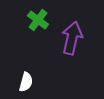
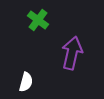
purple arrow: moved 15 px down
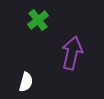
green cross: rotated 15 degrees clockwise
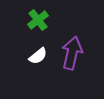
white semicircle: moved 12 px right, 26 px up; rotated 36 degrees clockwise
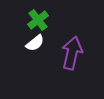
white semicircle: moved 3 px left, 13 px up
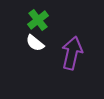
white semicircle: rotated 78 degrees clockwise
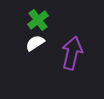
white semicircle: rotated 108 degrees clockwise
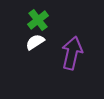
white semicircle: moved 1 px up
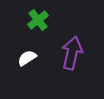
white semicircle: moved 8 px left, 16 px down
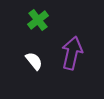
white semicircle: moved 7 px right, 3 px down; rotated 84 degrees clockwise
